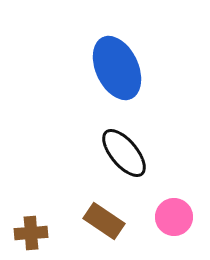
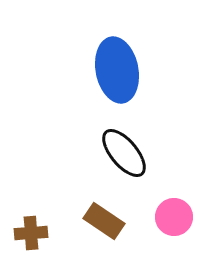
blue ellipse: moved 2 px down; rotated 14 degrees clockwise
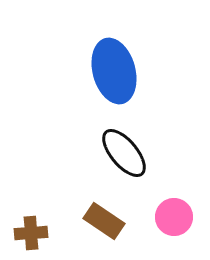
blue ellipse: moved 3 px left, 1 px down; rotated 4 degrees counterclockwise
